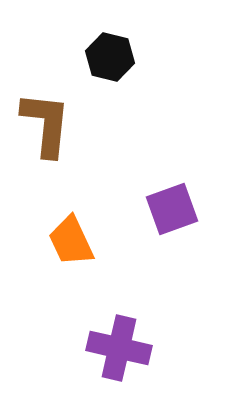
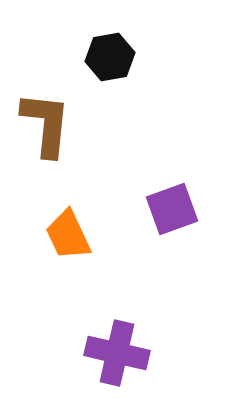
black hexagon: rotated 24 degrees counterclockwise
orange trapezoid: moved 3 px left, 6 px up
purple cross: moved 2 px left, 5 px down
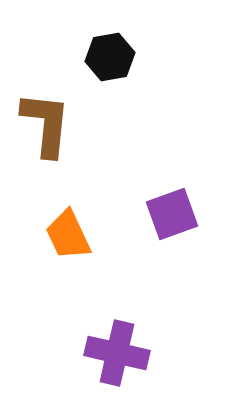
purple square: moved 5 px down
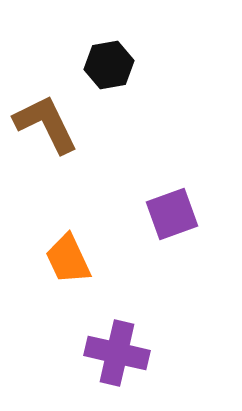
black hexagon: moved 1 px left, 8 px down
brown L-shape: rotated 32 degrees counterclockwise
orange trapezoid: moved 24 px down
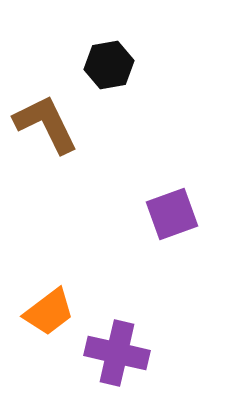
orange trapezoid: moved 19 px left, 53 px down; rotated 102 degrees counterclockwise
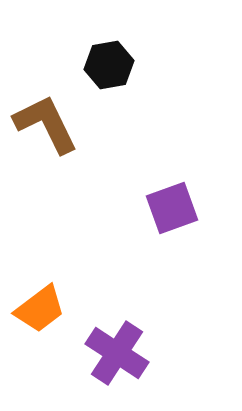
purple square: moved 6 px up
orange trapezoid: moved 9 px left, 3 px up
purple cross: rotated 20 degrees clockwise
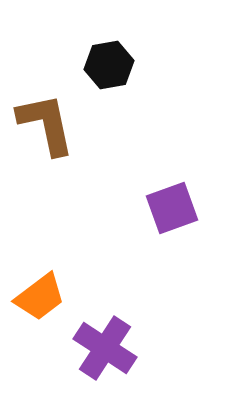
brown L-shape: rotated 14 degrees clockwise
orange trapezoid: moved 12 px up
purple cross: moved 12 px left, 5 px up
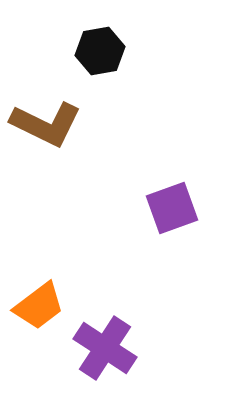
black hexagon: moved 9 px left, 14 px up
brown L-shape: rotated 128 degrees clockwise
orange trapezoid: moved 1 px left, 9 px down
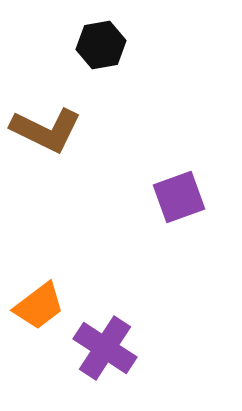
black hexagon: moved 1 px right, 6 px up
brown L-shape: moved 6 px down
purple square: moved 7 px right, 11 px up
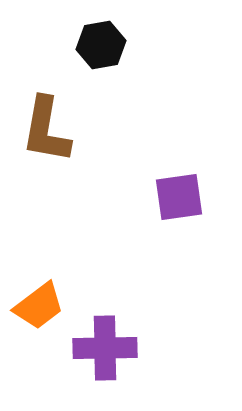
brown L-shape: rotated 74 degrees clockwise
purple square: rotated 12 degrees clockwise
purple cross: rotated 34 degrees counterclockwise
